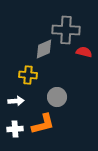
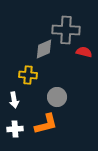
white arrow: moved 2 px left, 1 px up; rotated 84 degrees clockwise
orange L-shape: moved 3 px right
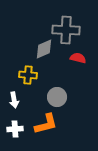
red semicircle: moved 6 px left, 6 px down
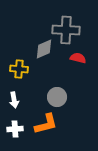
yellow cross: moved 9 px left, 6 px up
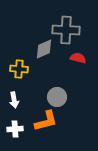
orange L-shape: moved 3 px up
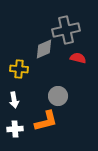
gray cross: rotated 16 degrees counterclockwise
gray circle: moved 1 px right, 1 px up
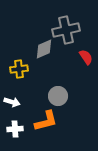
red semicircle: moved 8 px right, 1 px up; rotated 42 degrees clockwise
yellow cross: rotated 12 degrees counterclockwise
white arrow: moved 2 px left, 2 px down; rotated 63 degrees counterclockwise
